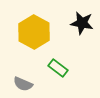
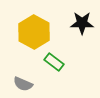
black star: rotated 10 degrees counterclockwise
green rectangle: moved 4 px left, 6 px up
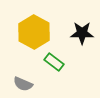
black star: moved 10 px down
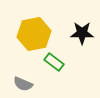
yellow hexagon: moved 2 px down; rotated 20 degrees clockwise
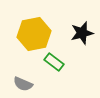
black star: rotated 15 degrees counterclockwise
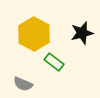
yellow hexagon: rotated 20 degrees counterclockwise
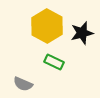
yellow hexagon: moved 13 px right, 8 px up
green rectangle: rotated 12 degrees counterclockwise
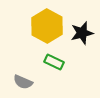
gray semicircle: moved 2 px up
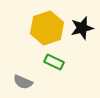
yellow hexagon: moved 2 px down; rotated 12 degrees clockwise
black star: moved 5 px up
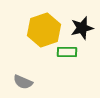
yellow hexagon: moved 3 px left, 2 px down
green rectangle: moved 13 px right, 10 px up; rotated 24 degrees counterclockwise
